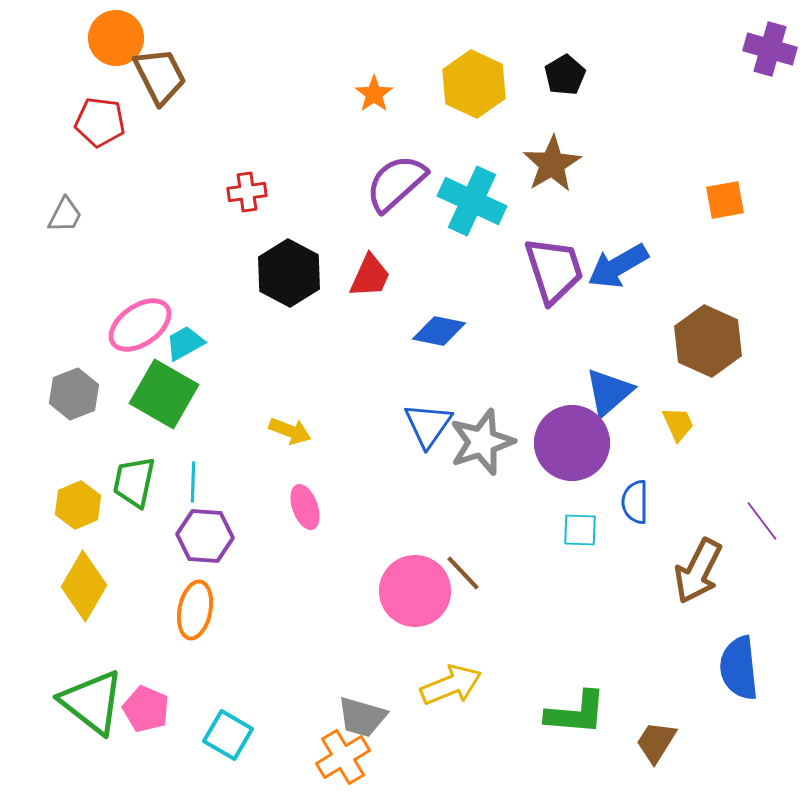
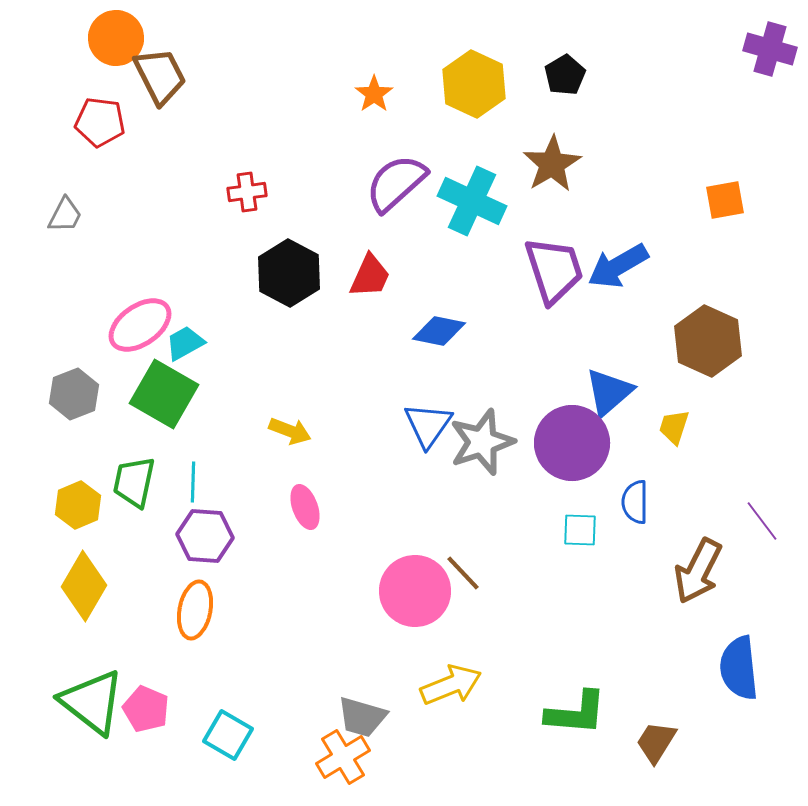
yellow trapezoid at (678, 424): moved 4 px left, 3 px down; rotated 138 degrees counterclockwise
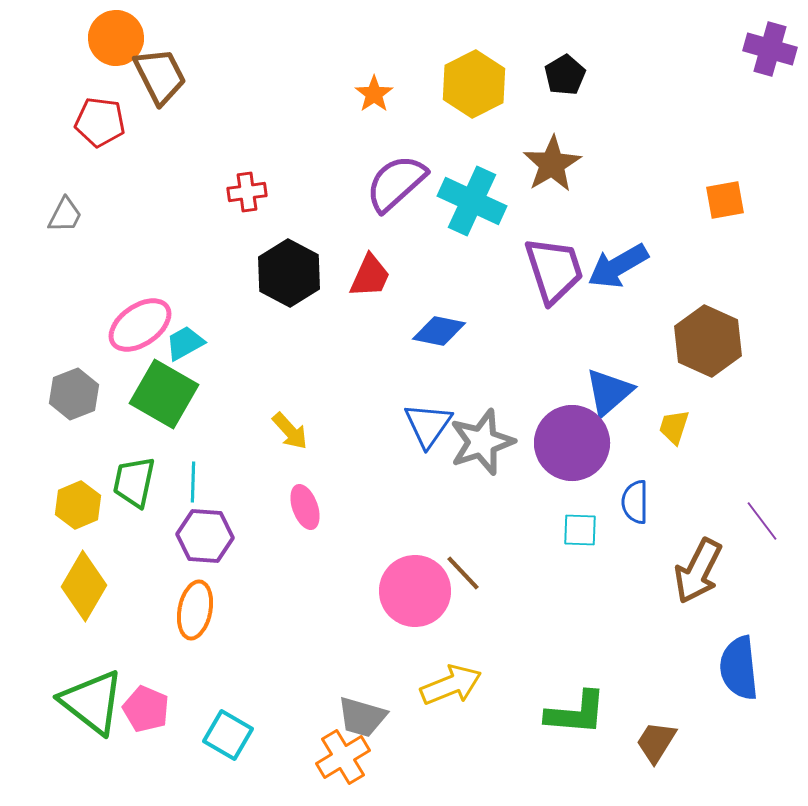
yellow hexagon at (474, 84): rotated 8 degrees clockwise
yellow arrow at (290, 431): rotated 27 degrees clockwise
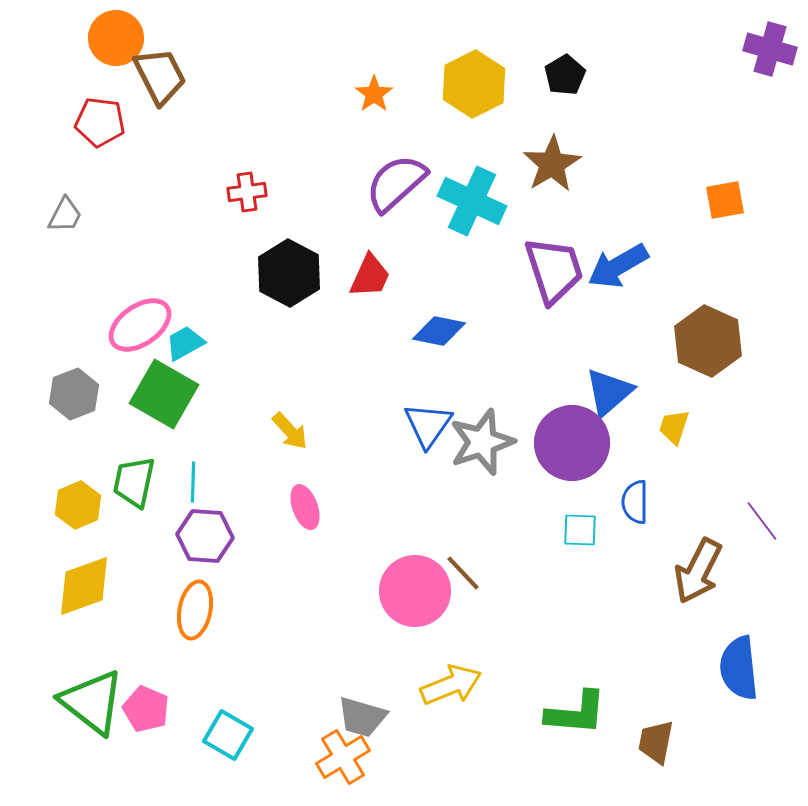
yellow diamond at (84, 586): rotated 40 degrees clockwise
brown trapezoid at (656, 742): rotated 21 degrees counterclockwise
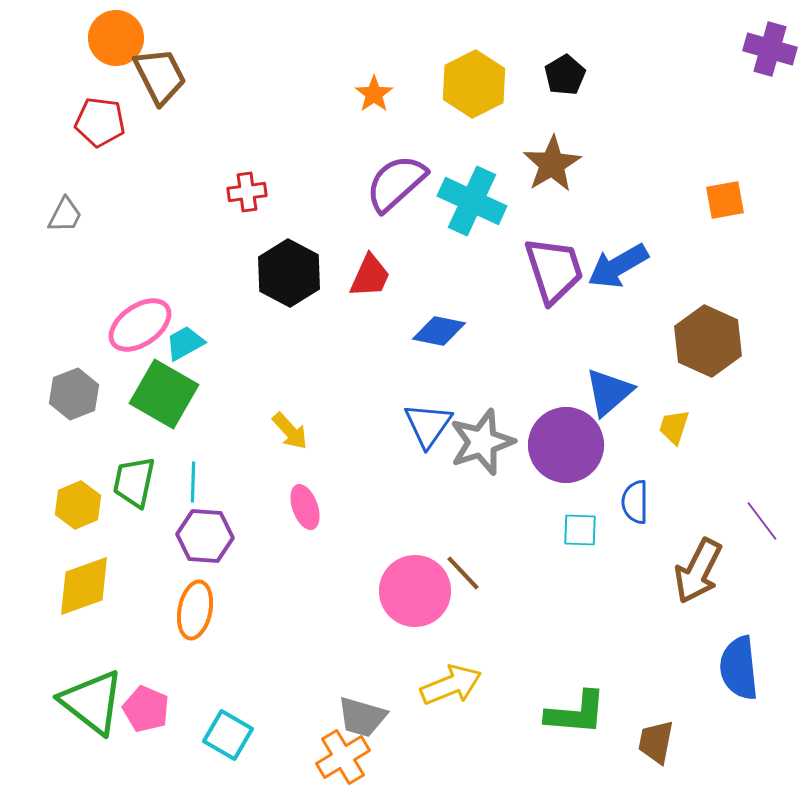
purple circle at (572, 443): moved 6 px left, 2 px down
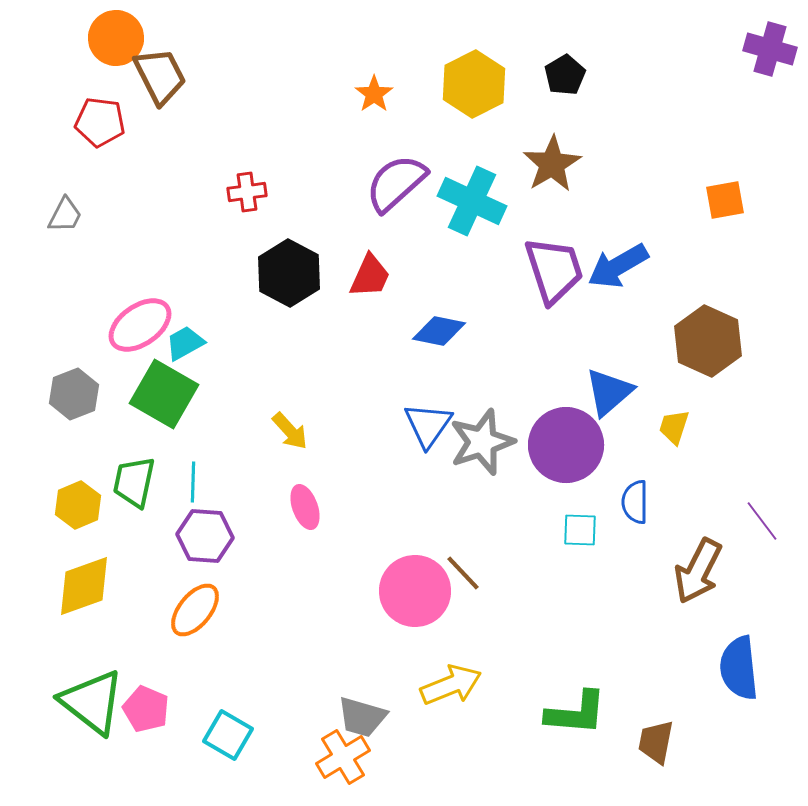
orange ellipse at (195, 610): rotated 28 degrees clockwise
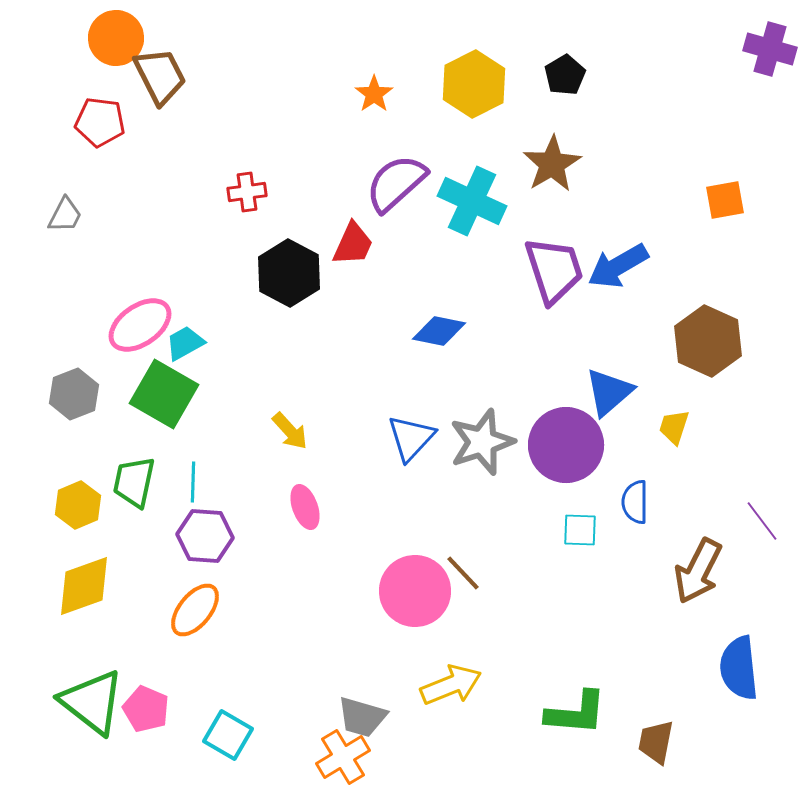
red trapezoid at (370, 276): moved 17 px left, 32 px up
blue triangle at (428, 425): moved 17 px left, 13 px down; rotated 8 degrees clockwise
